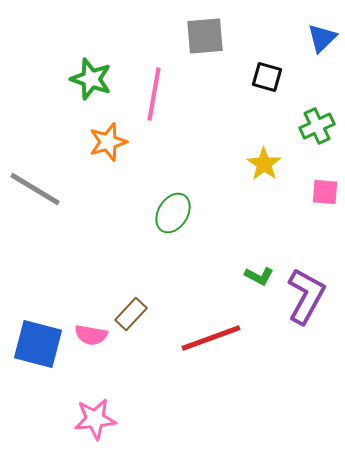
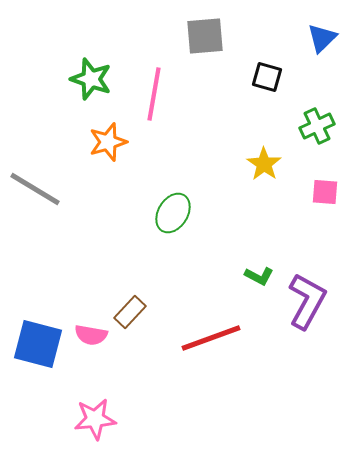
purple L-shape: moved 1 px right, 5 px down
brown rectangle: moved 1 px left, 2 px up
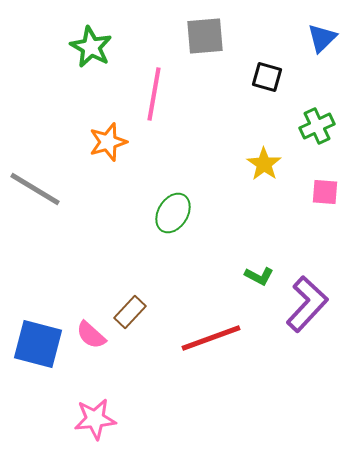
green star: moved 32 px up; rotated 9 degrees clockwise
purple L-shape: moved 3 px down; rotated 14 degrees clockwise
pink semicircle: rotated 32 degrees clockwise
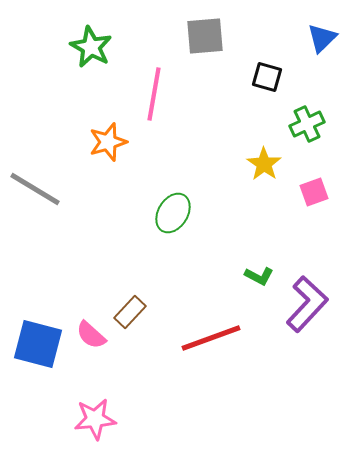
green cross: moved 10 px left, 2 px up
pink square: moved 11 px left; rotated 24 degrees counterclockwise
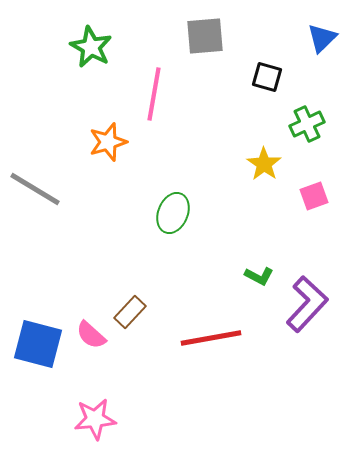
pink square: moved 4 px down
green ellipse: rotated 9 degrees counterclockwise
red line: rotated 10 degrees clockwise
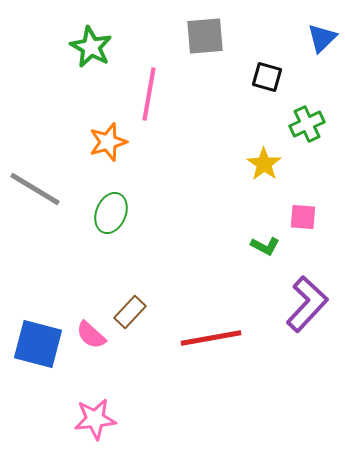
pink line: moved 5 px left
pink square: moved 11 px left, 21 px down; rotated 24 degrees clockwise
green ellipse: moved 62 px left
green L-shape: moved 6 px right, 30 px up
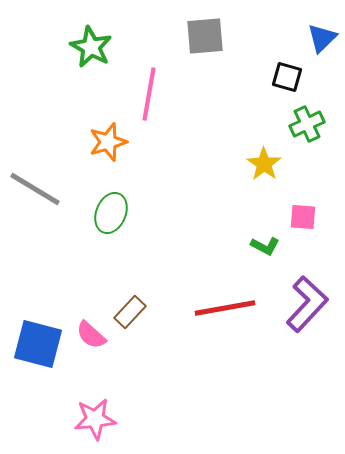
black square: moved 20 px right
red line: moved 14 px right, 30 px up
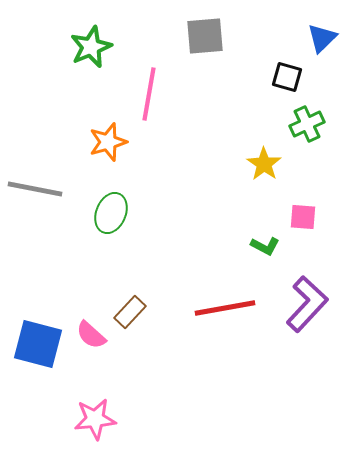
green star: rotated 21 degrees clockwise
gray line: rotated 20 degrees counterclockwise
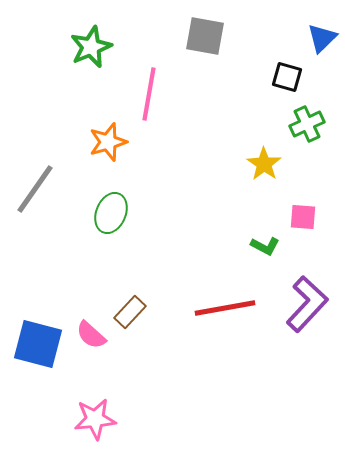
gray square: rotated 15 degrees clockwise
gray line: rotated 66 degrees counterclockwise
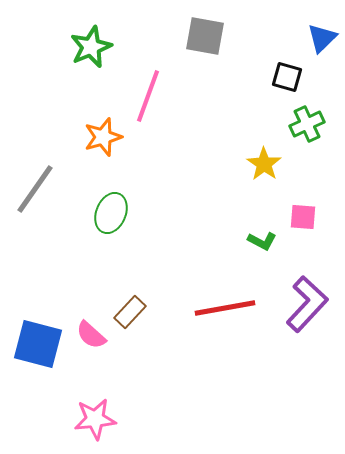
pink line: moved 1 px left, 2 px down; rotated 10 degrees clockwise
orange star: moved 5 px left, 5 px up
green L-shape: moved 3 px left, 5 px up
